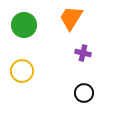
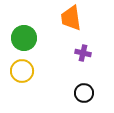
orange trapezoid: rotated 40 degrees counterclockwise
green circle: moved 13 px down
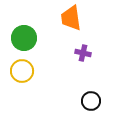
black circle: moved 7 px right, 8 px down
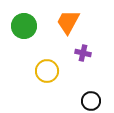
orange trapezoid: moved 3 px left, 4 px down; rotated 36 degrees clockwise
green circle: moved 12 px up
yellow circle: moved 25 px right
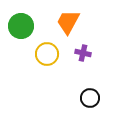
green circle: moved 3 px left
yellow circle: moved 17 px up
black circle: moved 1 px left, 3 px up
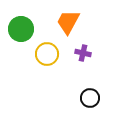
green circle: moved 3 px down
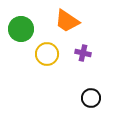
orange trapezoid: moved 1 px left, 1 px up; rotated 84 degrees counterclockwise
black circle: moved 1 px right
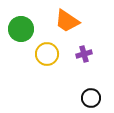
purple cross: moved 1 px right, 1 px down; rotated 28 degrees counterclockwise
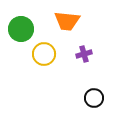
orange trapezoid: rotated 28 degrees counterclockwise
yellow circle: moved 3 px left
black circle: moved 3 px right
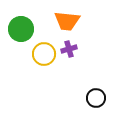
purple cross: moved 15 px left, 5 px up
black circle: moved 2 px right
